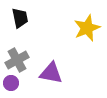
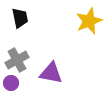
yellow star: moved 2 px right, 7 px up
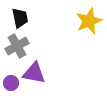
gray cross: moved 14 px up
purple triangle: moved 17 px left
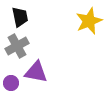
black trapezoid: moved 1 px up
purple triangle: moved 2 px right, 1 px up
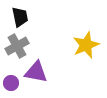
yellow star: moved 3 px left, 24 px down
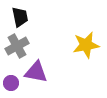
yellow star: rotated 12 degrees clockwise
